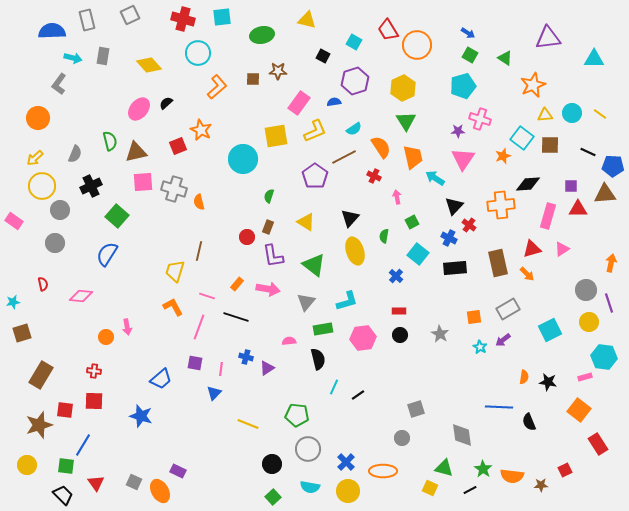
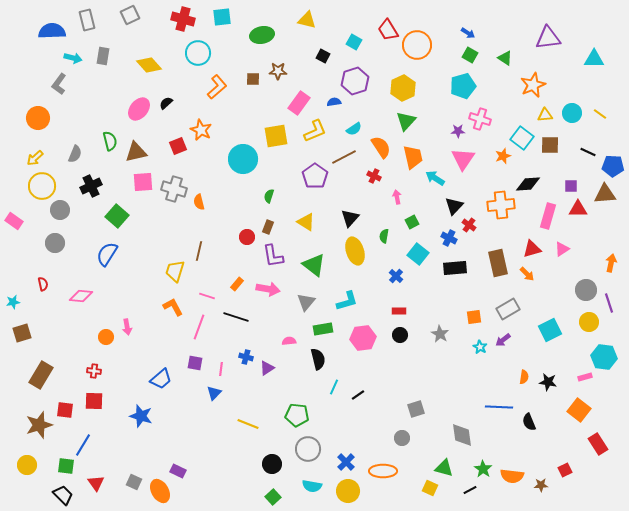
green triangle at (406, 121): rotated 15 degrees clockwise
cyan semicircle at (310, 487): moved 2 px right, 1 px up
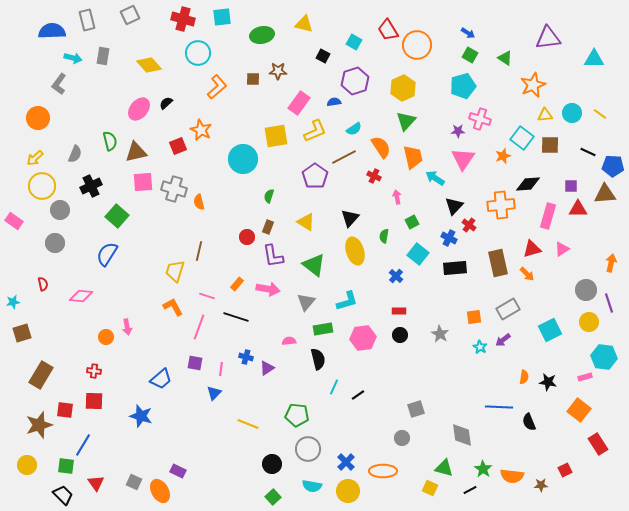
yellow triangle at (307, 20): moved 3 px left, 4 px down
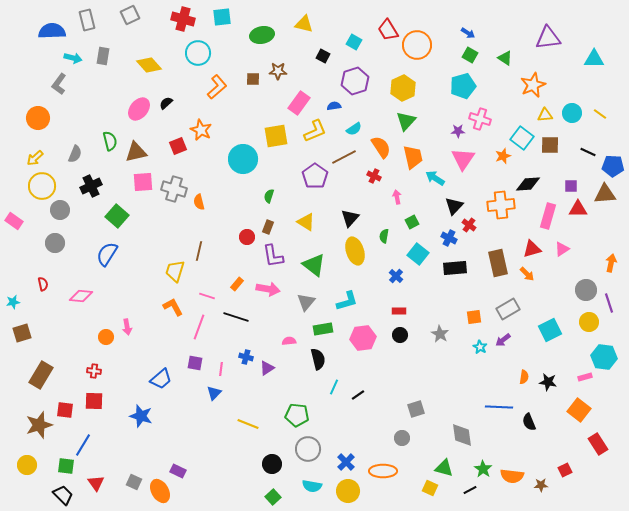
blue semicircle at (334, 102): moved 4 px down
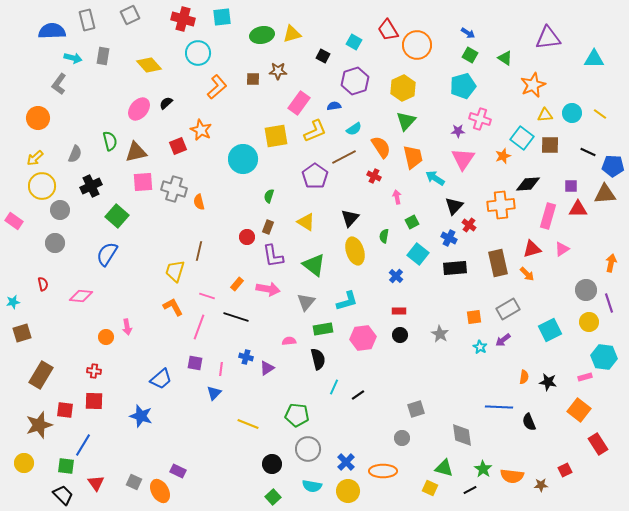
yellow triangle at (304, 24): moved 12 px left, 10 px down; rotated 30 degrees counterclockwise
yellow circle at (27, 465): moved 3 px left, 2 px up
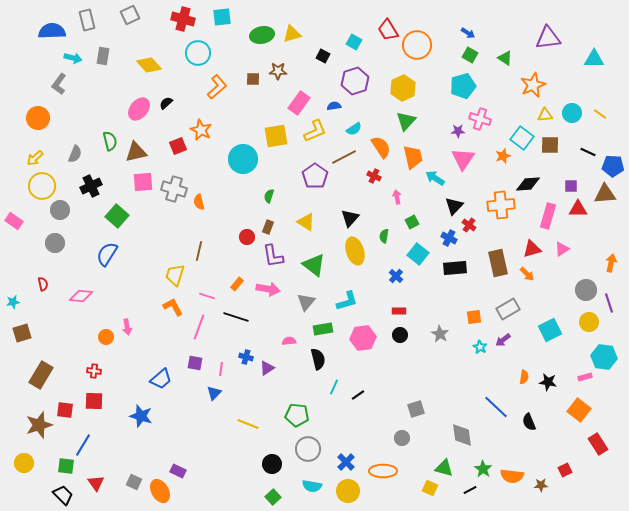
yellow trapezoid at (175, 271): moved 4 px down
blue line at (499, 407): moved 3 px left; rotated 40 degrees clockwise
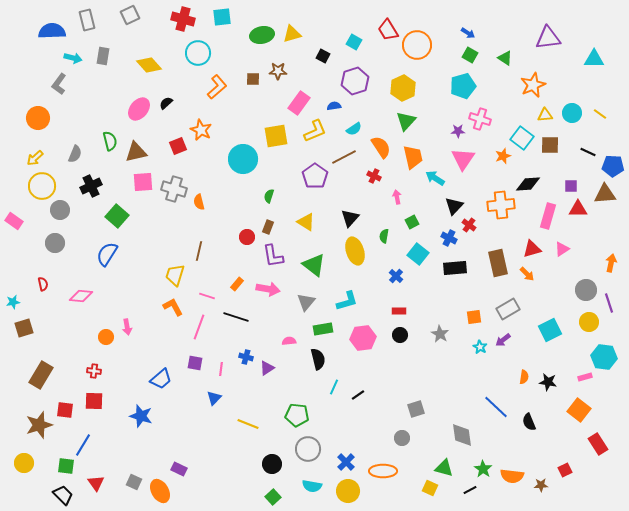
brown square at (22, 333): moved 2 px right, 5 px up
blue triangle at (214, 393): moved 5 px down
purple rectangle at (178, 471): moved 1 px right, 2 px up
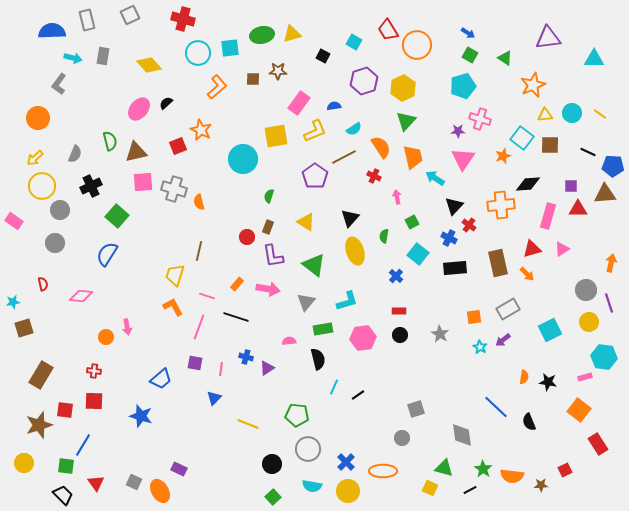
cyan square at (222, 17): moved 8 px right, 31 px down
purple hexagon at (355, 81): moved 9 px right
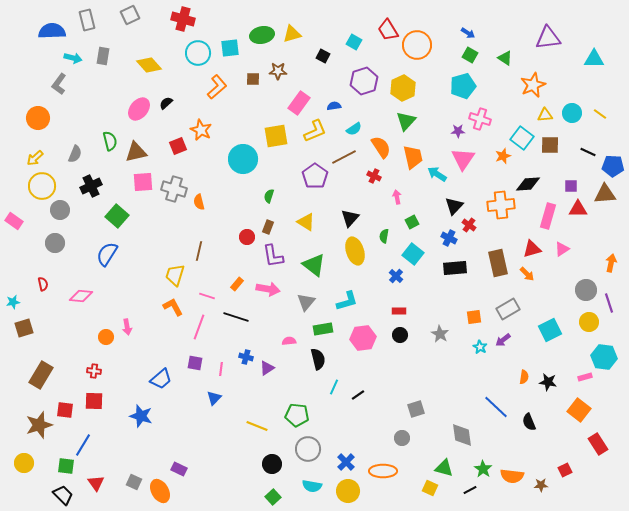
cyan arrow at (435, 178): moved 2 px right, 4 px up
cyan square at (418, 254): moved 5 px left
yellow line at (248, 424): moved 9 px right, 2 px down
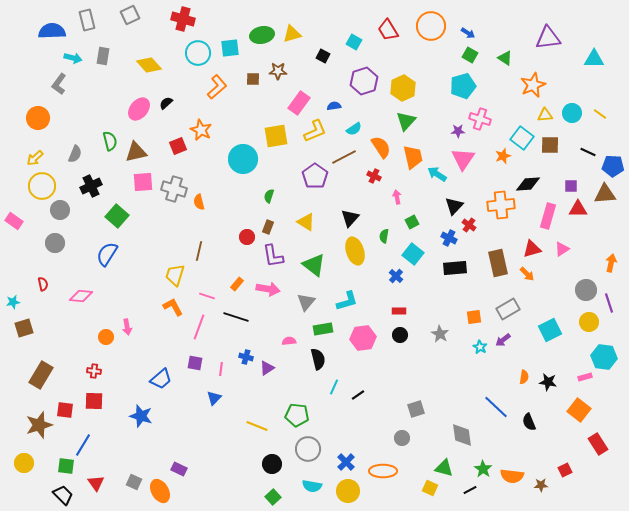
orange circle at (417, 45): moved 14 px right, 19 px up
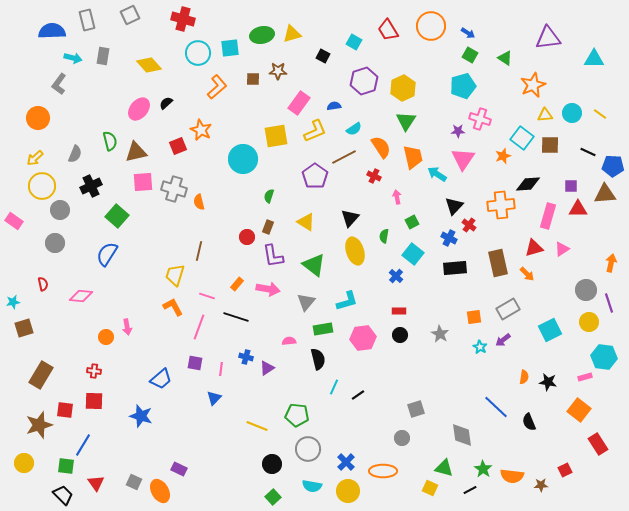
green triangle at (406, 121): rotated 10 degrees counterclockwise
red triangle at (532, 249): moved 2 px right, 1 px up
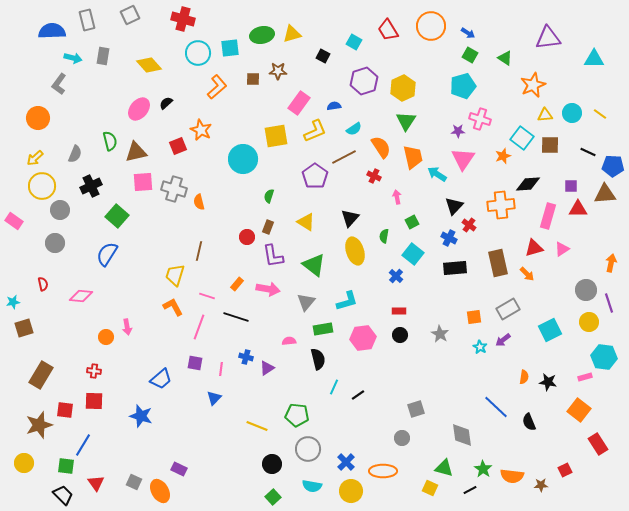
yellow circle at (348, 491): moved 3 px right
